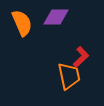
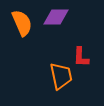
red L-shape: rotated 135 degrees clockwise
orange trapezoid: moved 8 px left
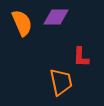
orange trapezoid: moved 6 px down
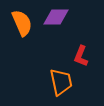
red L-shape: moved 1 px up; rotated 20 degrees clockwise
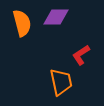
orange semicircle: rotated 8 degrees clockwise
red L-shape: moved 1 px up; rotated 35 degrees clockwise
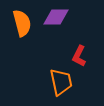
red L-shape: moved 2 px left, 1 px down; rotated 30 degrees counterclockwise
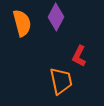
purple diamond: rotated 60 degrees counterclockwise
orange trapezoid: moved 1 px up
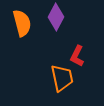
red L-shape: moved 2 px left
orange trapezoid: moved 1 px right, 3 px up
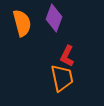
purple diamond: moved 2 px left, 1 px down; rotated 8 degrees counterclockwise
red L-shape: moved 10 px left
